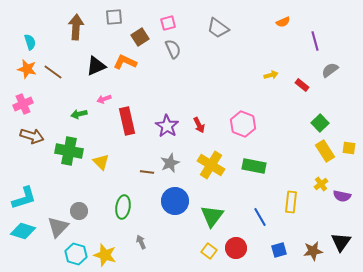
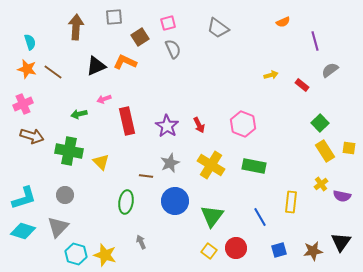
brown line at (147, 172): moved 1 px left, 4 px down
green ellipse at (123, 207): moved 3 px right, 5 px up
gray circle at (79, 211): moved 14 px left, 16 px up
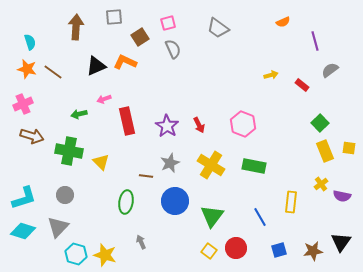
yellow rectangle at (325, 151): rotated 10 degrees clockwise
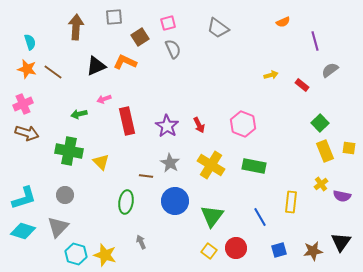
brown arrow at (32, 136): moved 5 px left, 3 px up
gray star at (170, 163): rotated 18 degrees counterclockwise
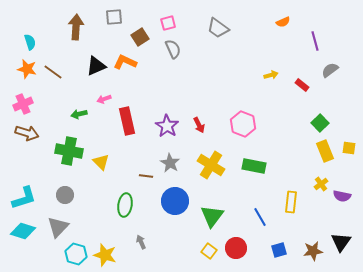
green ellipse at (126, 202): moved 1 px left, 3 px down
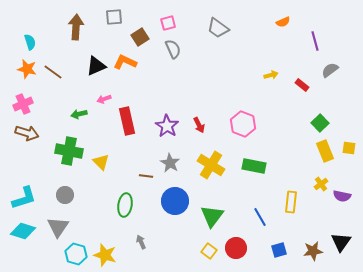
gray triangle at (58, 227): rotated 10 degrees counterclockwise
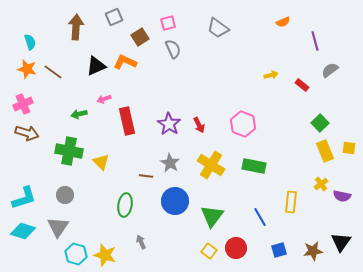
gray square at (114, 17): rotated 18 degrees counterclockwise
purple star at (167, 126): moved 2 px right, 2 px up
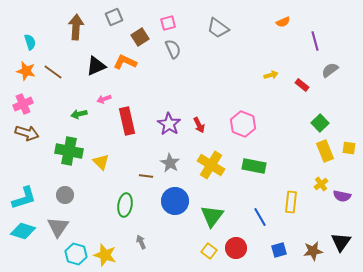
orange star at (27, 69): moved 1 px left, 2 px down
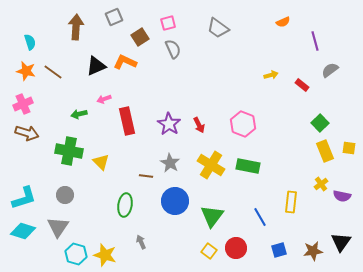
green rectangle at (254, 166): moved 6 px left
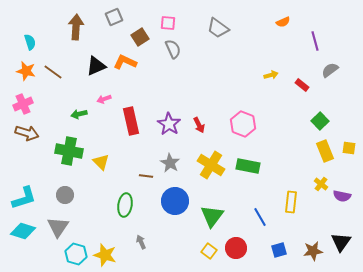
pink square at (168, 23): rotated 21 degrees clockwise
red rectangle at (127, 121): moved 4 px right
green square at (320, 123): moved 2 px up
yellow cross at (321, 184): rotated 16 degrees counterclockwise
